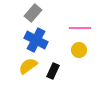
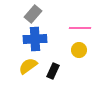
gray rectangle: moved 1 px down
blue cross: moved 1 px left, 1 px up; rotated 30 degrees counterclockwise
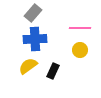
gray rectangle: moved 1 px up
yellow circle: moved 1 px right
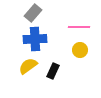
pink line: moved 1 px left, 1 px up
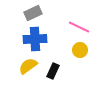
gray rectangle: rotated 24 degrees clockwise
pink line: rotated 25 degrees clockwise
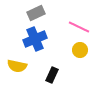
gray rectangle: moved 3 px right
blue cross: rotated 20 degrees counterclockwise
yellow semicircle: moved 11 px left; rotated 132 degrees counterclockwise
black rectangle: moved 1 px left, 4 px down
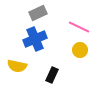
gray rectangle: moved 2 px right
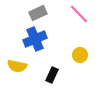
pink line: moved 13 px up; rotated 20 degrees clockwise
yellow circle: moved 5 px down
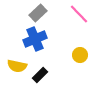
gray rectangle: rotated 18 degrees counterclockwise
black rectangle: moved 12 px left; rotated 21 degrees clockwise
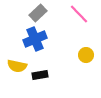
yellow circle: moved 6 px right
black rectangle: rotated 35 degrees clockwise
